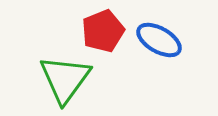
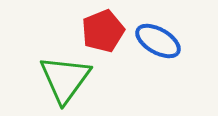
blue ellipse: moved 1 px left, 1 px down
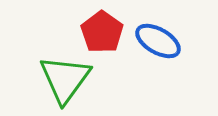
red pentagon: moved 1 px left, 1 px down; rotated 15 degrees counterclockwise
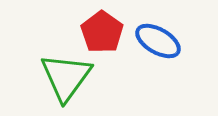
green triangle: moved 1 px right, 2 px up
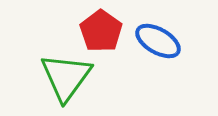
red pentagon: moved 1 px left, 1 px up
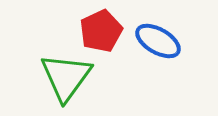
red pentagon: rotated 12 degrees clockwise
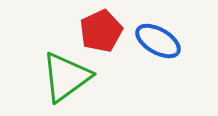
green triangle: rotated 18 degrees clockwise
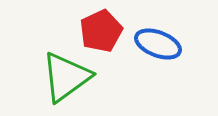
blue ellipse: moved 3 px down; rotated 9 degrees counterclockwise
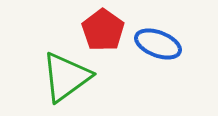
red pentagon: moved 2 px right, 1 px up; rotated 12 degrees counterclockwise
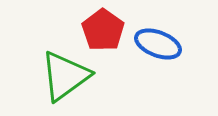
green triangle: moved 1 px left, 1 px up
